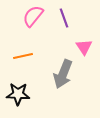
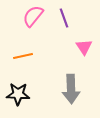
gray arrow: moved 8 px right, 15 px down; rotated 24 degrees counterclockwise
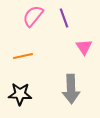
black star: moved 2 px right
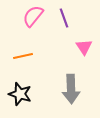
black star: rotated 15 degrees clockwise
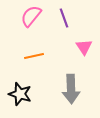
pink semicircle: moved 2 px left
orange line: moved 11 px right
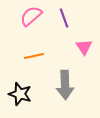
pink semicircle: rotated 10 degrees clockwise
gray arrow: moved 6 px left, 4 px up
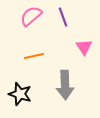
purple line: moved 1 px left, 1 px up
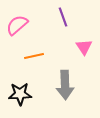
pink semicircle: moved 14 px left, 9 px down
black star: rotated 20 degrees counterclockwise
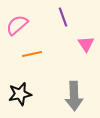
pink triangle: moved 2 px right, 3 px up
orange line: moved 2 px left, 2 px up
gray arrow: moved 9 px right, 11 px down
black star: rotated 10 degrees counterclockwise
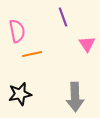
pink semicircle: moved 6 px down; rotated 120 degrees clockwise
pink triangle: moved 1 px right
gray arrow: moved 1 px right, 1 px down
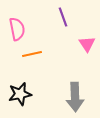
pink semicircle: moved 2 px up
